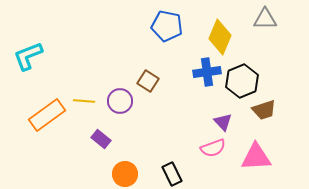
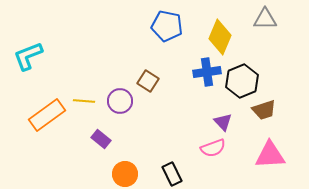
pink triangle: moved 14 px right, 2 px up
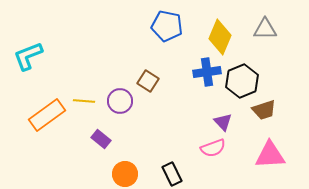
gray triangle: moved 10 px down
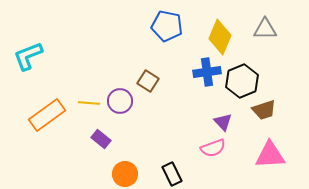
yellow line: moved 5 px right, 2 px down
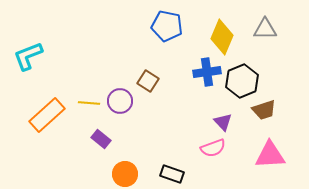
yellow diamond: moved 2 px right
orange rectangle: rotated 6 degrees counterclockwise
black rectangle: rotated 45 degrees counterclockwise
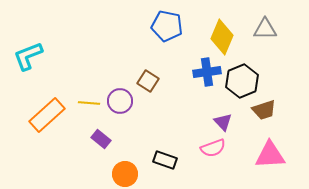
black rectangle: moved 7 px left, 14 px up
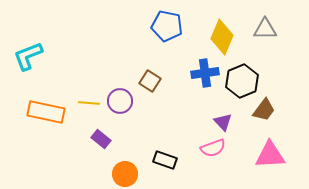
blue cross: moved 2 px left, 1 px down
brown square: moved 2 px right
brown trapezoid: rotated 35 degrees counterclockwise
orange rectangle: moved 1 px left, 3 px up; rotated 54 degrees clockwise
